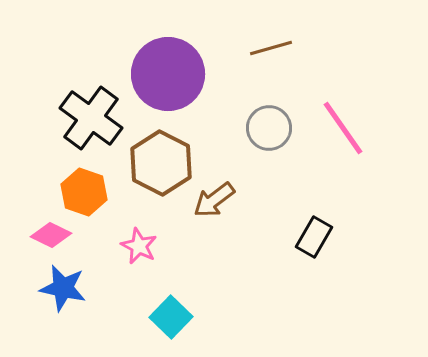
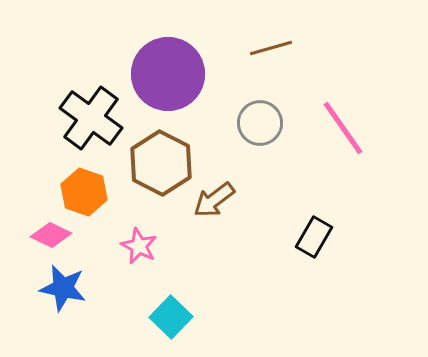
gray circle: moved 9 px left, 5 px up
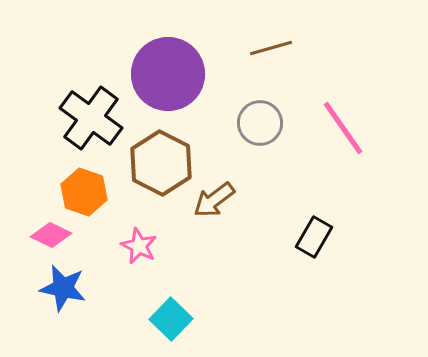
cyan square: moved 2 px down
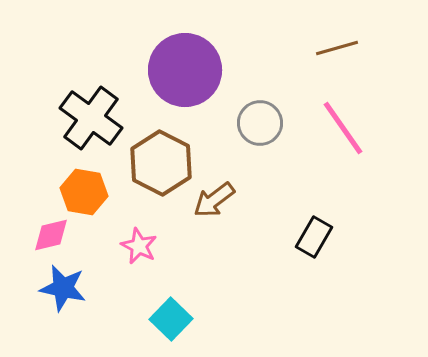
brown line: moved 66 px right
purple circle: moved 17 px right, 4 px up
orange hexagon: rotated 9 degrees counterclockwise
pink diamond: rotated 39 degrees counterclockwise
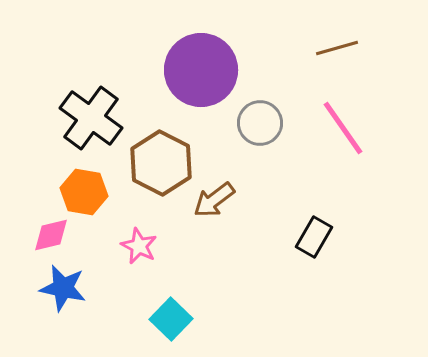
purple circle: moved 16 px right
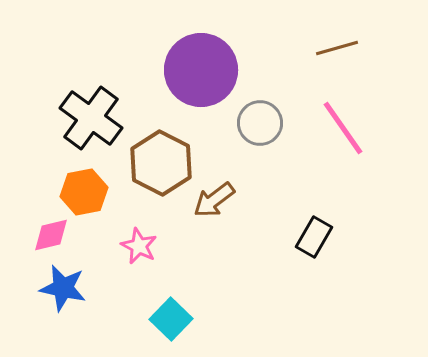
orange hexagon: rotated 21 degrees counterclockwise
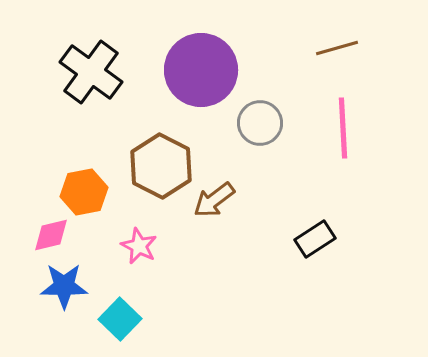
black cross: moved 46 px up
pink line: rotated 32 degrees clockwise
brown hexagon: moved 3 px down
black rectangle: moved 1 px right, 2 px down; rotated 27 degrees clockwise
blue star: moved 1 px right, 2 px up; rotated 12 degrees counterclockwise
cyan square: moved 51 px left
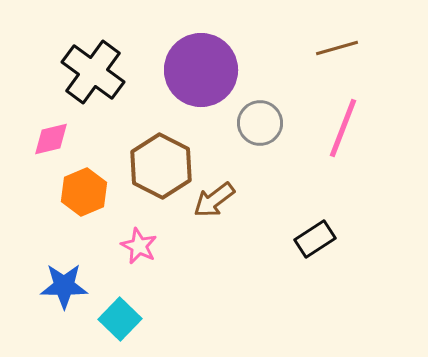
black cross: moved 2 px right
pink line: rotated 24 degrees clockwise
orange hexagon: rotated 12 degrees counterclockwise
pink diamond: moved 96 px up
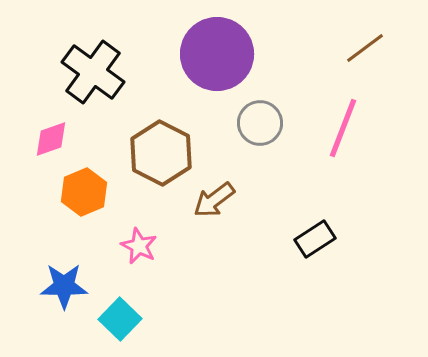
brown line: moved 28 px right; rotated 21 degrees counterclockwise
purple circle: moved 16 px right, 16 px up
pink diamond: rotated 6 degrees counterclockwise
brown hexagon: moved 13 px up
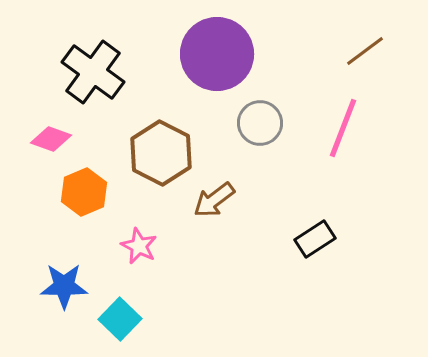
brown line: moved 3 px down
pink diamond: rotated 39 degrees clockwise
